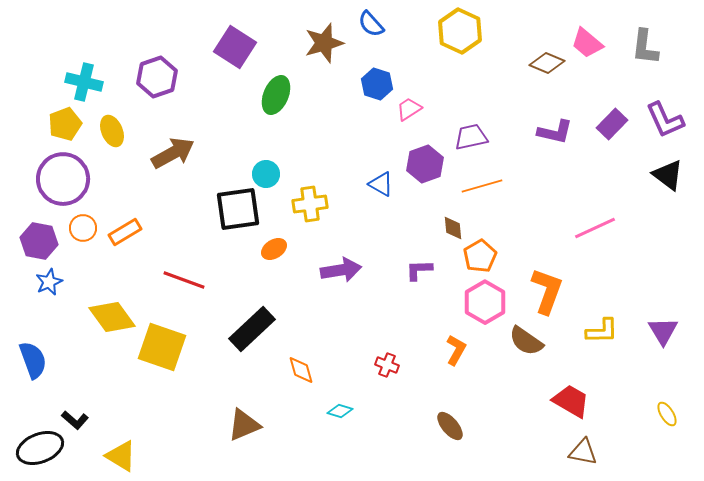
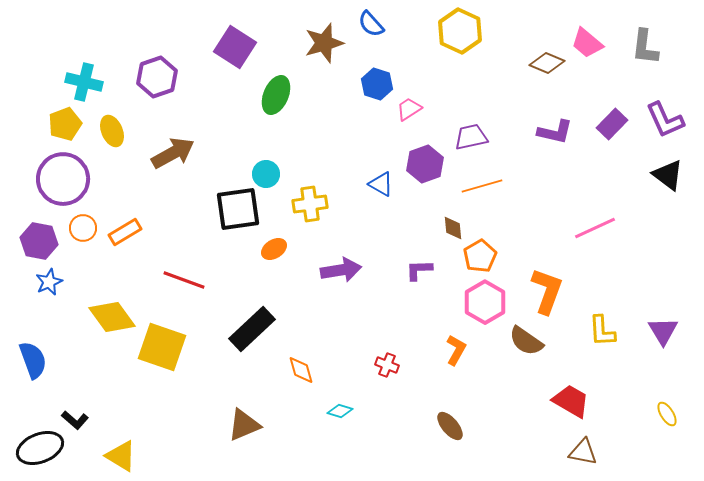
yellow L-shape at (602, 331): rotated 88 degrees clockwise
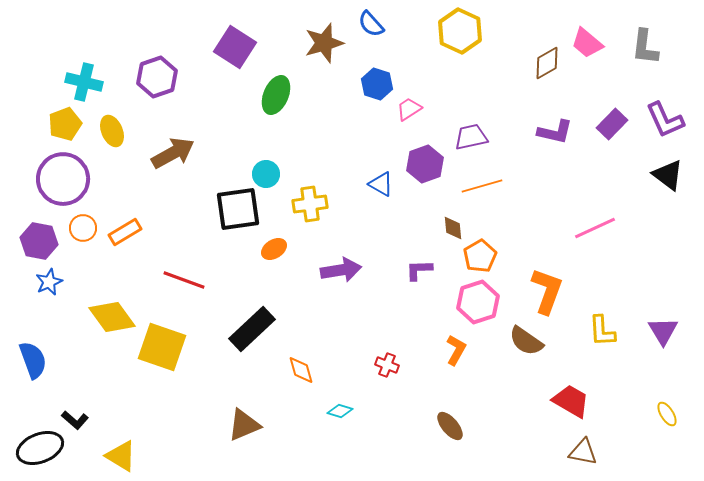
brown diamond at (547, 63): rotated 52 degrees counterclockwise
pink hexagon at (485, 302): moved 7 px left; rotated 12 degrees clockwise
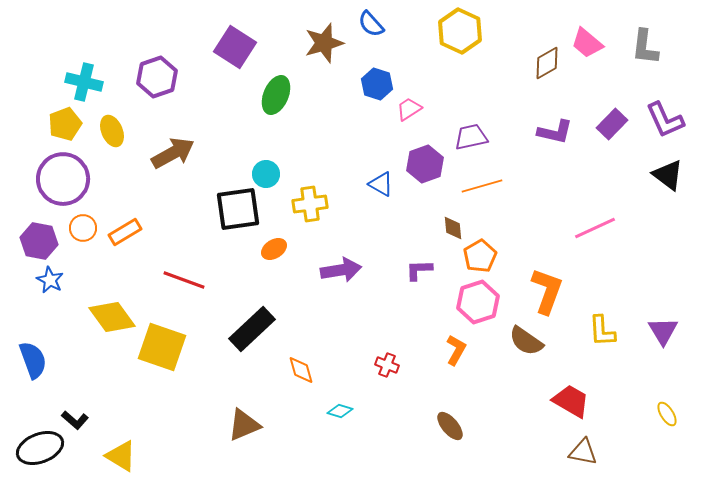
blue star at (49, 282): moved 1 px right, 2 px up; rotated 20 degrees counterclockwise
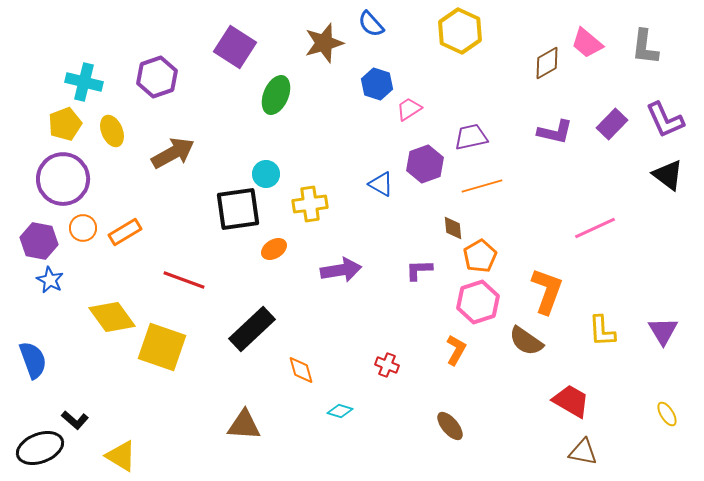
brown triangle at (244, 425): rotated 27 degrees clockwise
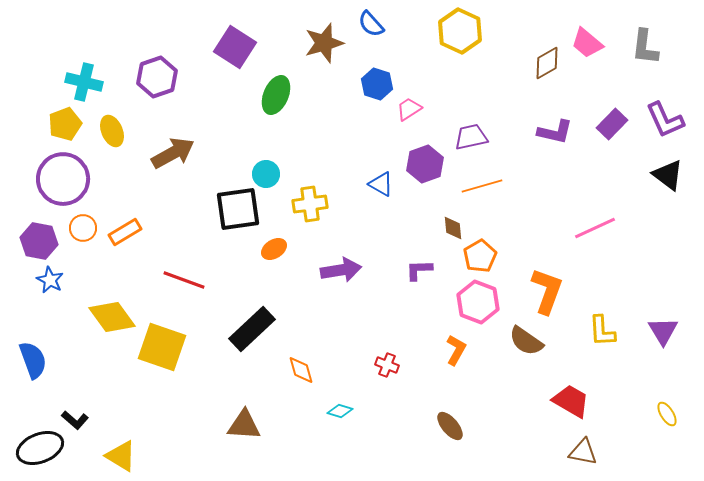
pink hexagon at (478, 302): rotated 21 degrees counterclockwise
